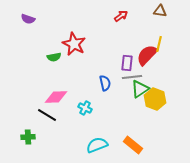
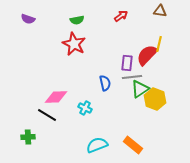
green semicircle: moved 23 px right, 37 px up
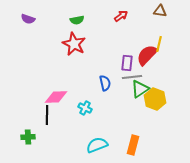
black line: rotated 60 degrees clockwise
orange rectangle: rotated 66 degrees clockwise
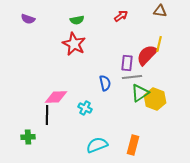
green triangle: moved 4 px down
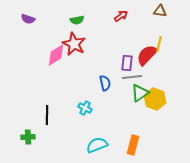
pink diamond: moved 42 px up; rotated 30 degrees counterclockwise
